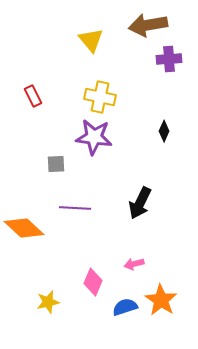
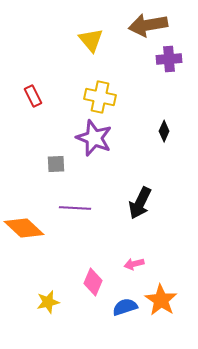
purple star: moved 1 px down; rotated 15 degrees clockwise
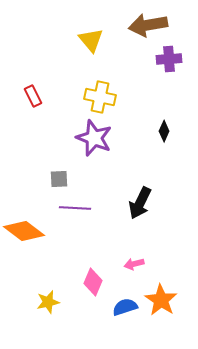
gray square: moved 3 px right, 15 px down
orange diamond: moved 3 px down; rotated 6 degrees counterclockwise
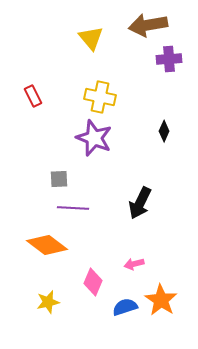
yellow triangle: moved 2 px up
purple line: moved 2 px left
orange diamond: moved 23 px right, 14 px down
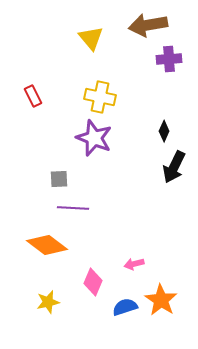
black arrow: moved 34 px right, 36 px up
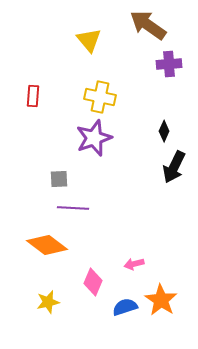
brown arrow: rotated 45 degrees clockwise
yellow triangle: moved 2 px left, 2 px down
purple cross: moved 5 px down
red rectangle: rotated 30 degrees clockwise
purple star: rotated 30 degrees clockwise
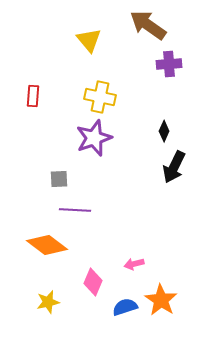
purple line: moved 2 px right, 2 px down
